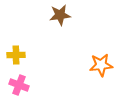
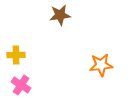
pink cross: moved 2 px right; rotated 12 degrees clockwise
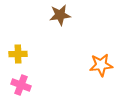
yellow cross: moved 2 px right, 1 px up
pink cross: rotated 12 degrees counterclockwise
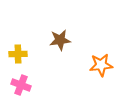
brown star: moved 25 px down
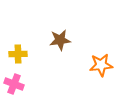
pink cross: moved 7 px left, 1 px up
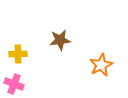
orange star: rotated 20 degrees counterclockwise
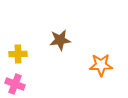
orange star: rotated 25 degrees clockwise
pink cross: moved 1 px right
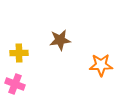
yellow cross: moved 1 px right, 1 px up
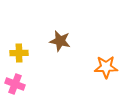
brown star: moved 1 px down; rotated 20 degrees clockwise
orange star: moved 5 px right, 2 px down
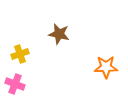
brown star: moved 1 px left, 7 px up
yellow cross: moved 1 px right, 1 px down; rotated 18 degrees counterclockwise
